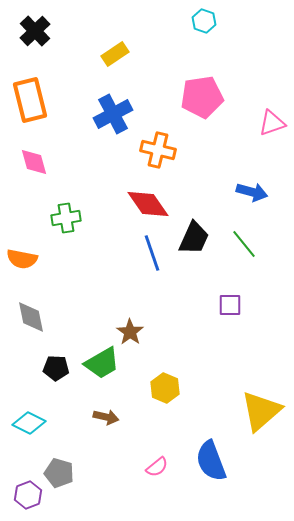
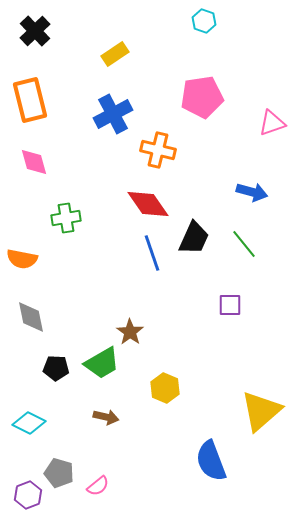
pink semicircle: moved 59 px left, 19 px down
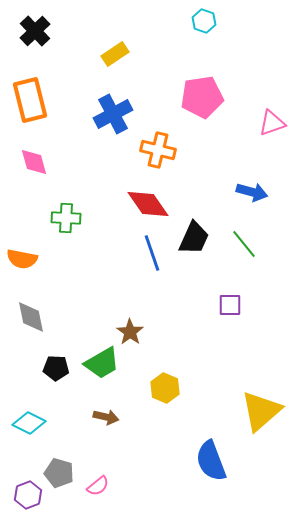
green cross: rotated 12 degrees clockwise
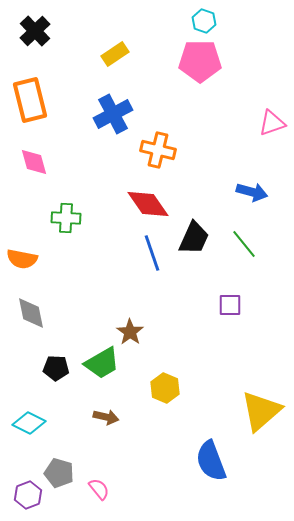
pink pentagon: moved 2 px left, 36 px up; rotated 9 degrees clockwise
gray diamond: moved 4 px up
pink semicircle: moved 1 px right, 3 px down; rotated 90 degrees counterclockwise
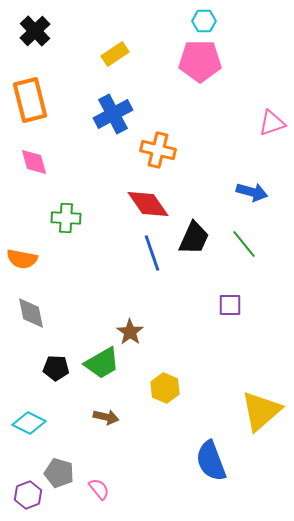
cyan hexagon: rotated 20 degrees counterclockwise
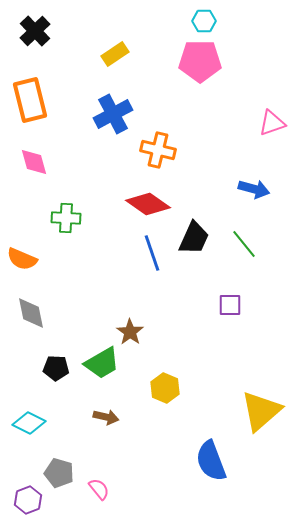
blue arrow: moved 2 px right, 3 px up
red diamond: rotated 21 degrees counterclockwise
orange semicircle: rotated 12 degrees clockwise
purple hexagon: moved 5 px down
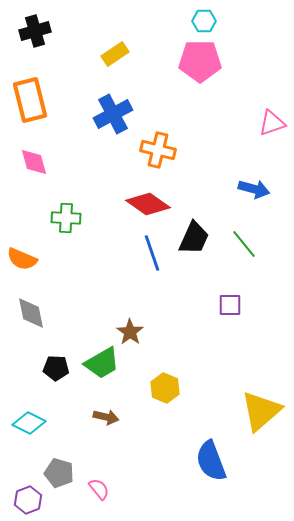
black cross: rotated 28 degrees clockwise
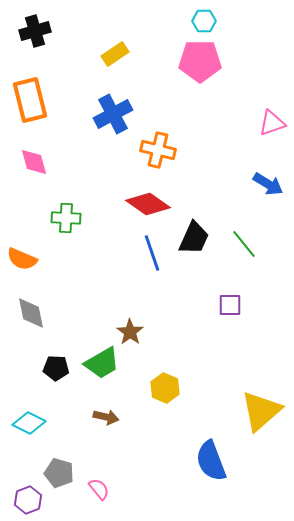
blue arrow: moved 14 px right, 5 px up; rotated 16 degrees clockwise
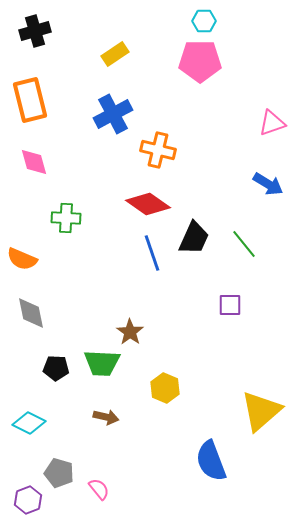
green trapezoid: rotated 33 degrees clockwise
